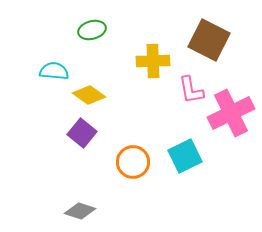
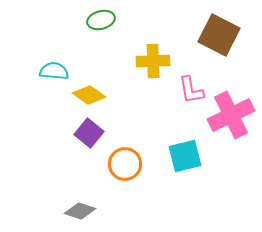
green ellipse: moved 9 px right, 10 px up
brown square: moved 10 px right, 5 px up
pink cross: moved 2 px down
purple square: moved 7 px right
cyan square: rotated 12 degrees clockwise
orange circle: moved 8 px left, 2 px down
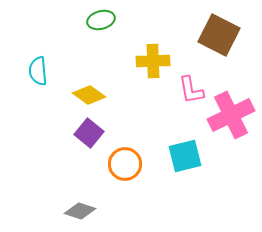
cyan semicircle: moved 16 px left; rotated 100 degrees counterclockwise
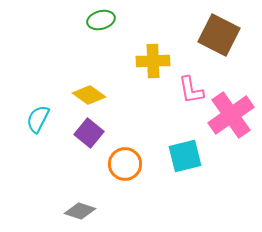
cyan semicircle: moved 48 px down; rotated 32 degrees clockwise
pink cross: rotated 9 degrees counterclockwise
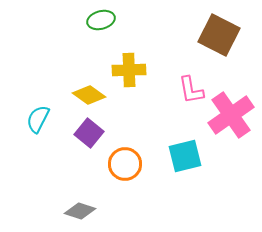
yellow cross: moved 24 px left, 9 px down
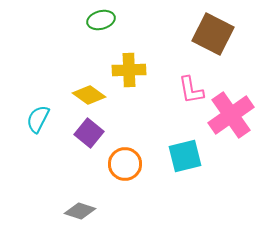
brown square: moved 6 px left, 1 px up
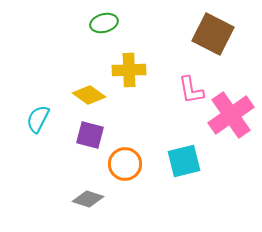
green ellipse: moved 3 px right, 3 px down
purple square: moved 1 px right, 2 px down; rotated 24 degrees counterclockwise
cyan square: moved 1 px left, 5 px down
gray diamond: moved 8 px right, 12 px up
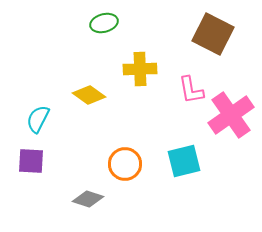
yellow cross: moved 11 px right, 1 px up
purple square: moved 59 px left, 26 px down; rotated 12 degrees counterclockwise
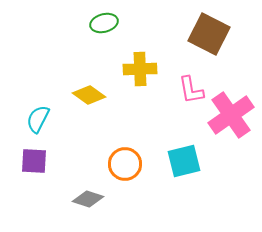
brown square: moved 4 px left
purple square: moved 3 px right
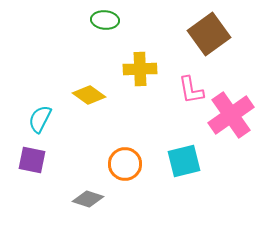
green ellipse: moved 1 px right, 3 px up; rotated 20 degrees clockwise
brown square: rotated 27 degrees clockwise
cyan semicircle: moved 2 px right
purple square: moved 2 px left, 1 px up; rotated 8 degrees clockwise
